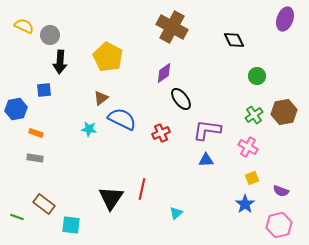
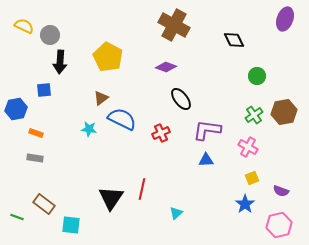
brown cross: moved 2 px right, 2 px up
purple diamond: moved 2 px right, 6 px up; rotated 55 degrees clockwise
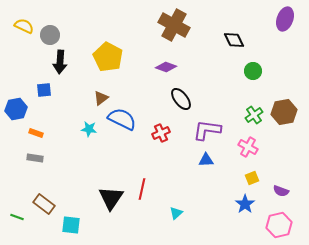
green circle: moved 4 px left, 5 px up
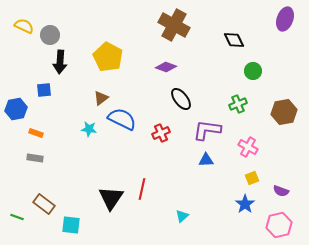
green cross: moved 16 px left, 11 px up; rotated 12 degrees clockwise
cyan triangle: moved 6 px right, 3 px down
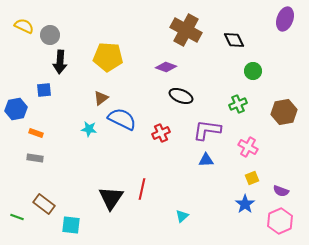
brown cross: moved 12 px right, 5 px down
yellow pentagon: rotated 24 degrees counterclockwise
black ellipse: moved 3 px up; rotated 30 degrees counterclockwise
pink hexagon: moved 1 px right, 4 px up; rotated 10 degrees counterclockwise
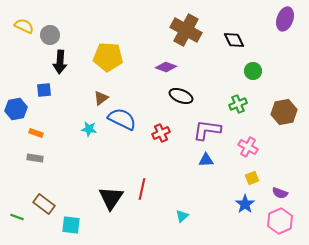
purple semicircle: moved 1 px left, 2 px down
